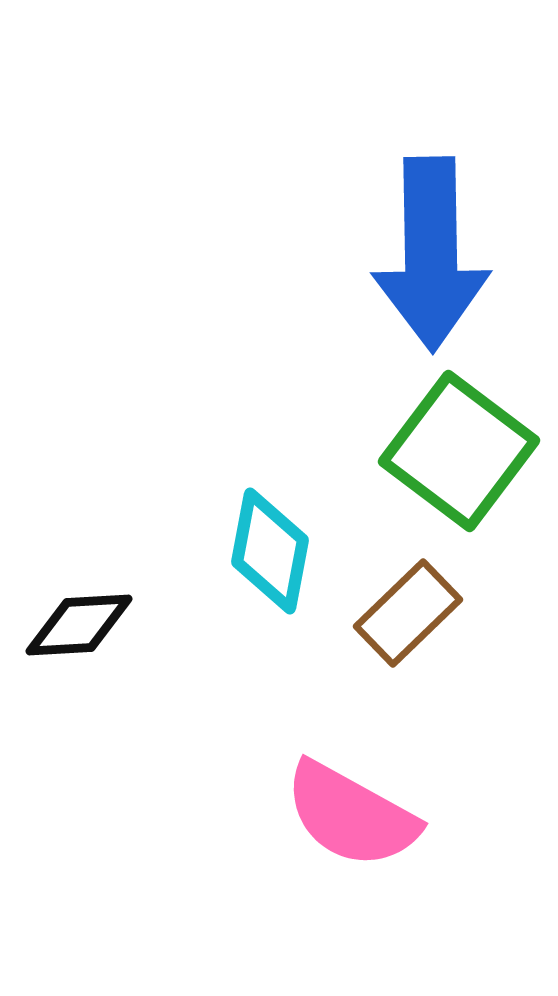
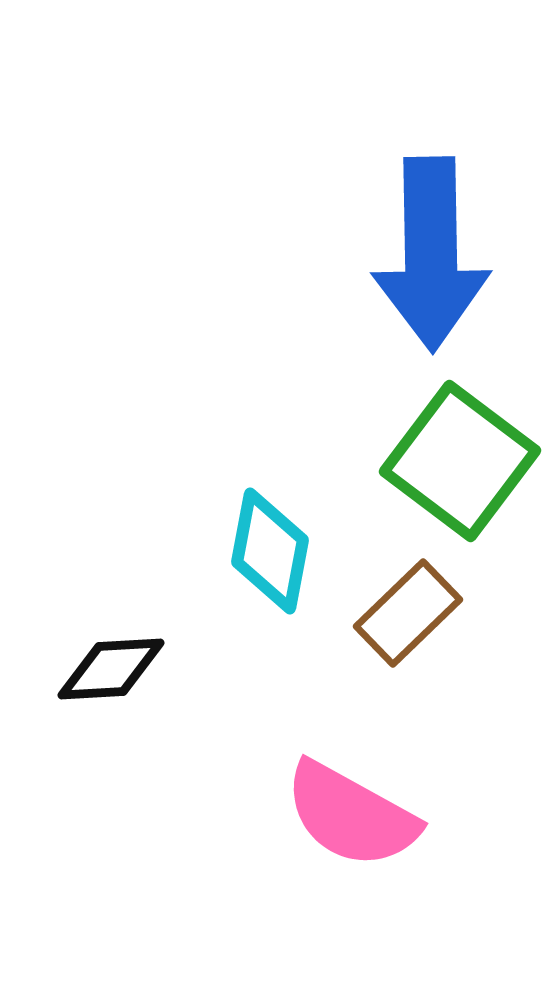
green square: moved 1 px right, 10 px down
black diamond: moved 32 px right, 44 px down
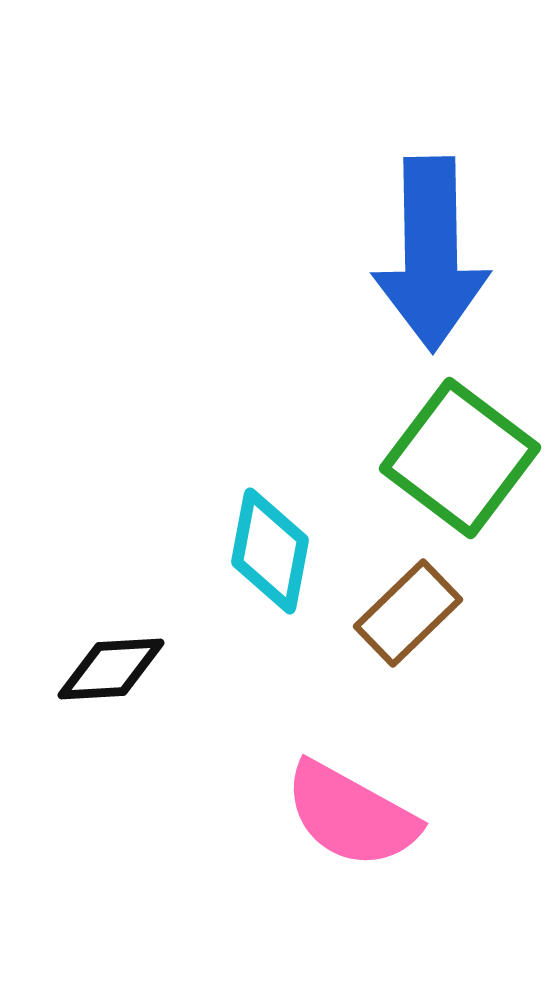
green square: moved 3 px up
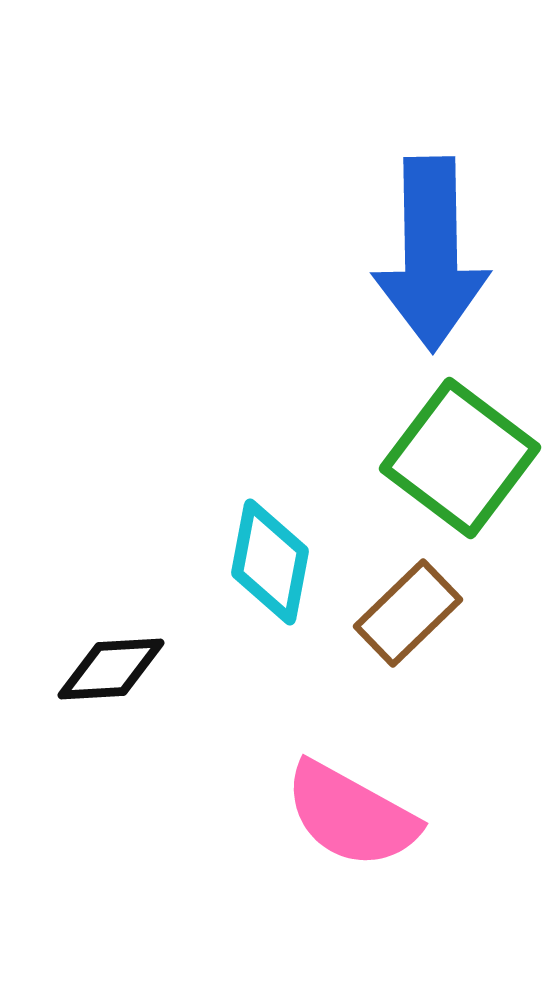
cyan diamond: moved 11 px down
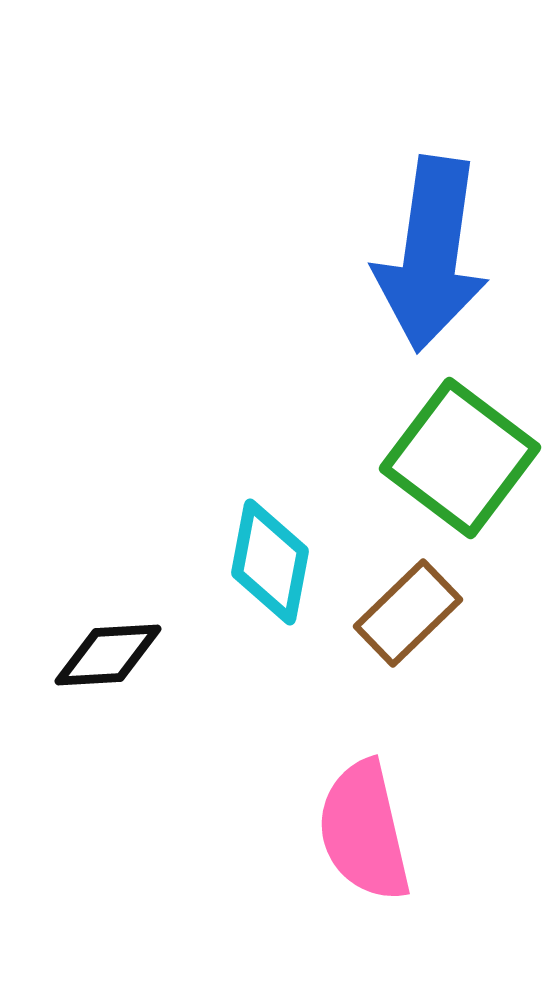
blue arrow: rotated 9 degrees clockwise
black diamond: moved 3 px left, 14 px up
pink semicircle: moved 13 px right, 16 px down; rotated 48 degrees clockwise
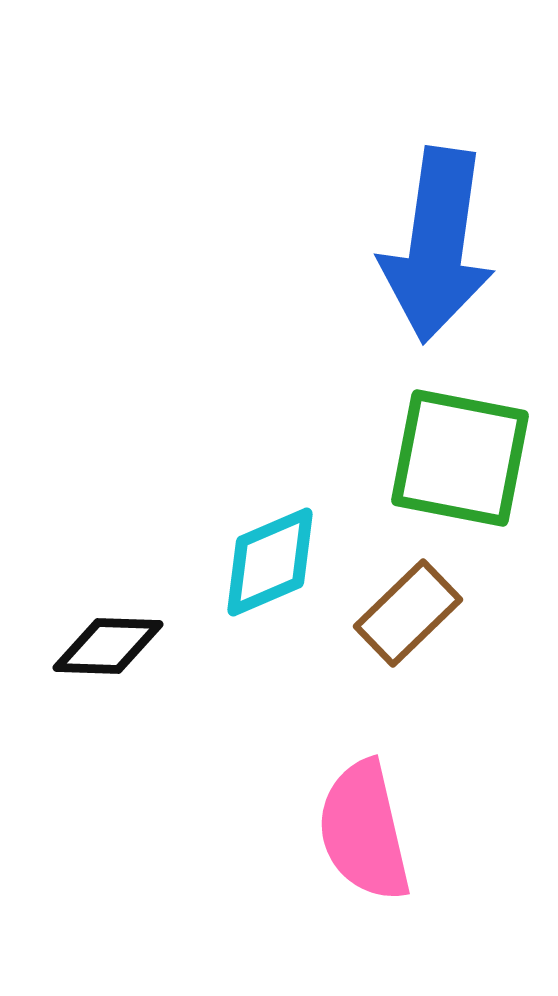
blue arrow: moved 6 px right, 9 px up
green square: rotated 26 degrees counterclockwise
cyan diamond: rotated 56 degrees clockwise
black diamond: moved 9 px up; rotated 5 degrees clockwise
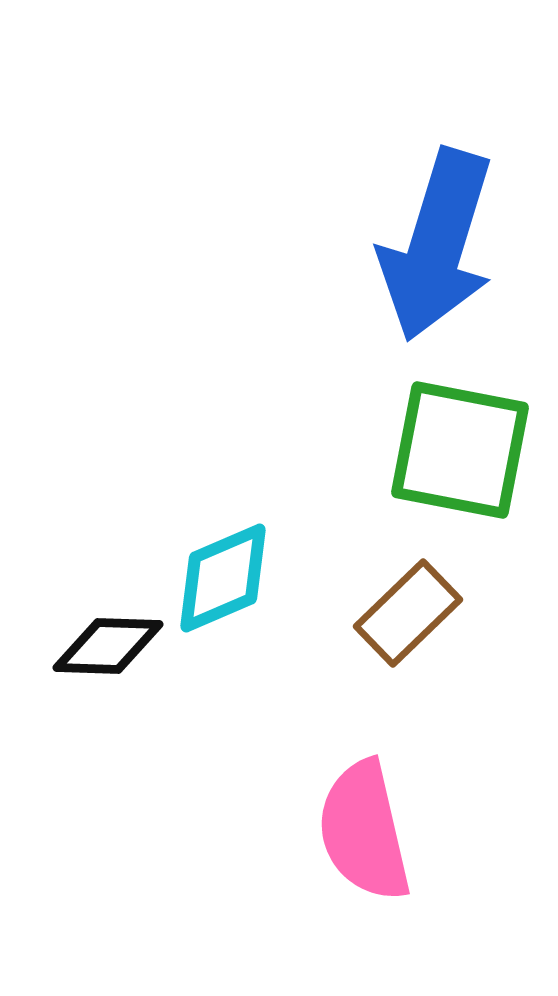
blue arrow: rotated 9 degrees clockwise
green square: moved 8 px up
cyan diamond: moved 47 px left, 16 px down
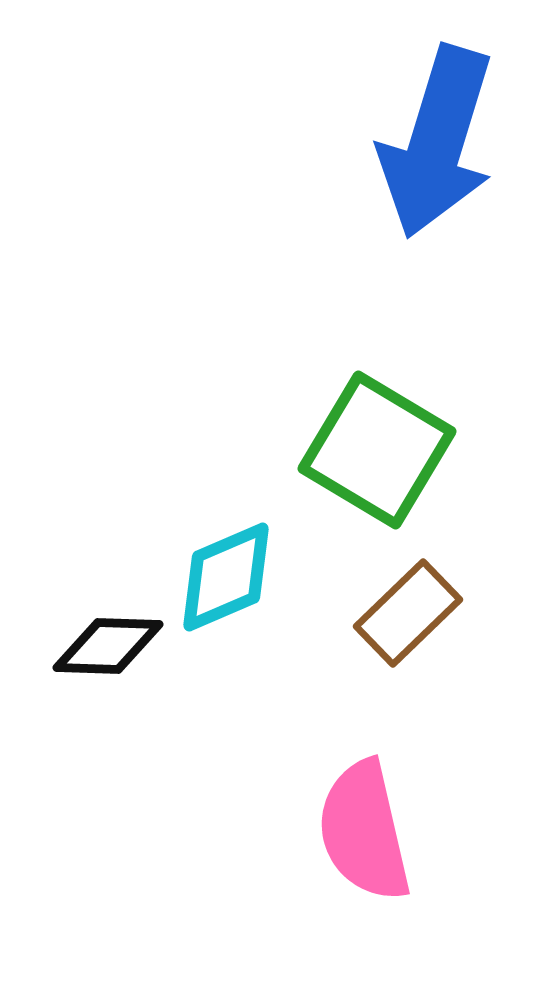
blue arrow: moved 103 px up
green square: moved 83 px left; rotated 20 degrees clockwise
cyan diamond: moved 3 px right, 1 px up
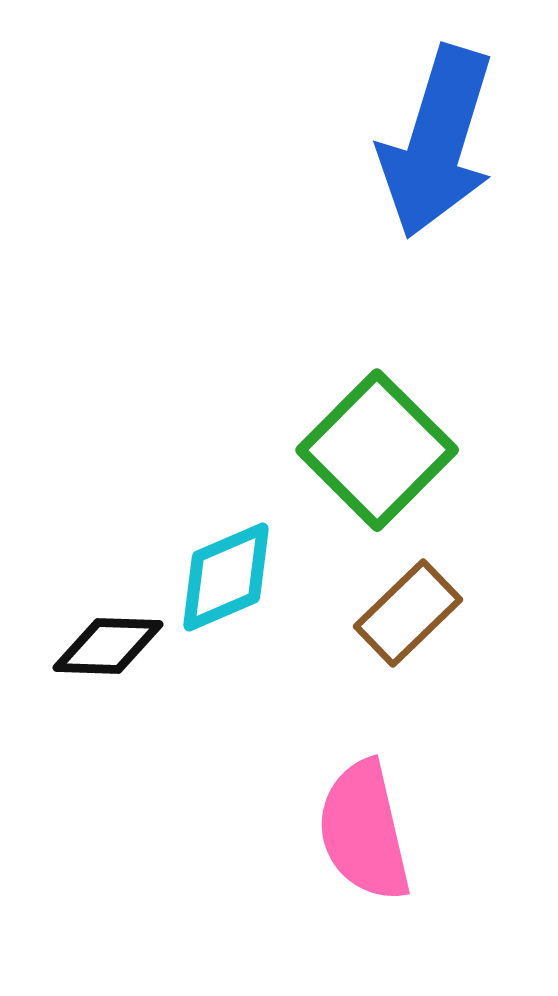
green square: rotated 14 degrees clockwise
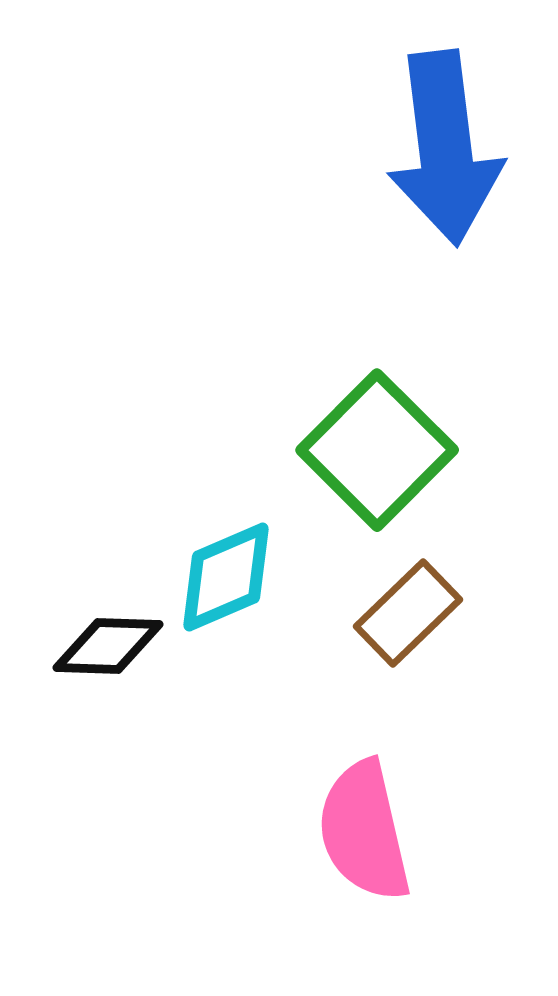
blue arrow: moved 8 px right, 6 px down; rotated 24 degrees counterclockwise
